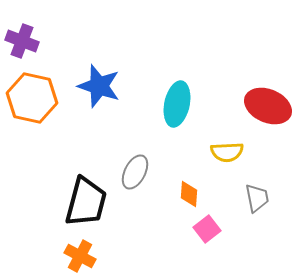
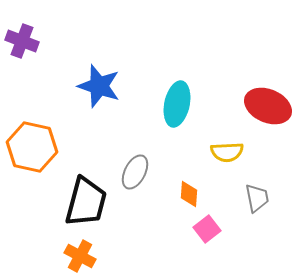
orange hexagon: moved 49 px down
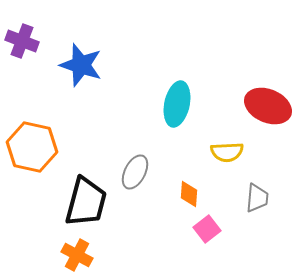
blue star: moved 18 px left, 21 px up
gray trapezoid: rotated 16 degrees clockwise
orange cross: moved 3 px left, 1 px up
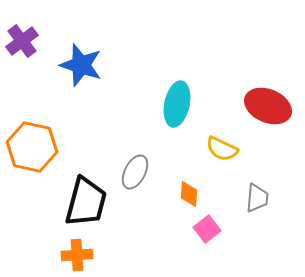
purple cross: rotated 32 degrees clockwise
yellow semicircle: moved 5 px left, 3 px up; rotated 28 degrees clockwise
orange cross: rotated 32 degrees counterclockwise
